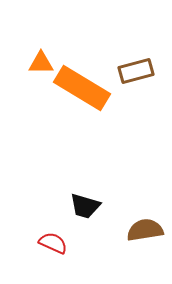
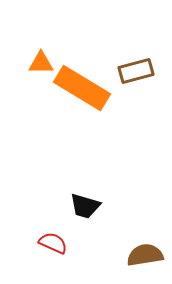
brown semicircle: moved 25 px down
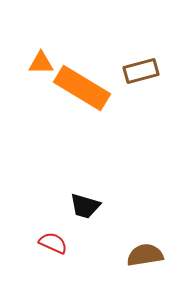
brown rectangle: moved 5 px right
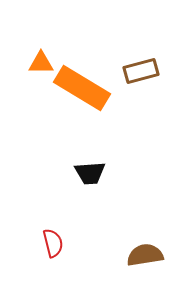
black trapezoid: moved 5 px right, 33 px up; rotated 20 degrees counterclockwise
red semicircle: rotated 52 degrees clockwise
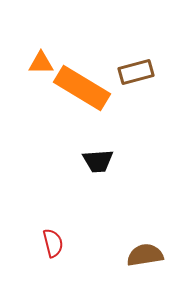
brown rectangle: moved 5 px left, 1 px down
black trapezoid: moved 8 px right, 12 px up
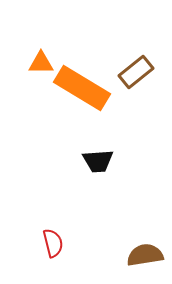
brown rectangle: rotated 24 degrees counterclockwise
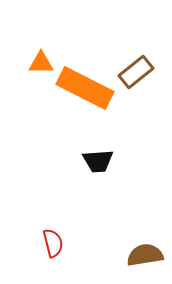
orange rectangle: moved 3 px right; rotated 4 degrees counterclockwise
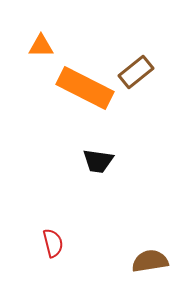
orange triangle: moved 17 px up
black trapezoid: rotated 12 degrees clockwise
brown semicircle: moved 5 px right, 6 px down
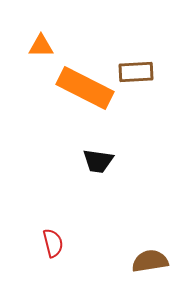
brown rectangle: rotated 36 degrees clockwise
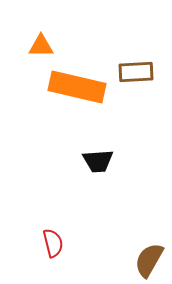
orange rectangle: moved 8 px left, 1 px up; rotated 14 degrees counterclockwise
black trapezoid: rotated 12 degrees counterclockwise
brown semicircle: moved 1 px left, 1 px up; rotated 51 degrees counterclockwise
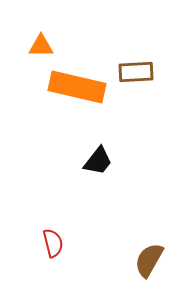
black trapezoid: rotated 48 degrees counterclockwise
